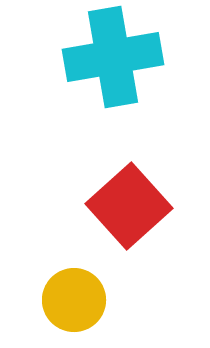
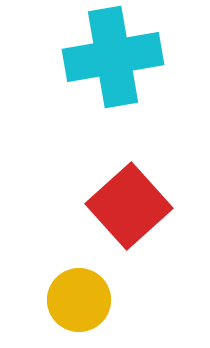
yellow circle: moved 5 px right
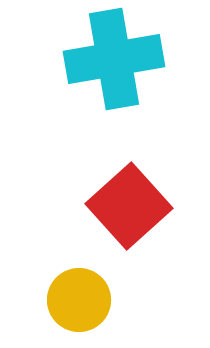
cyan cross: moved 1 px right, 2 px down
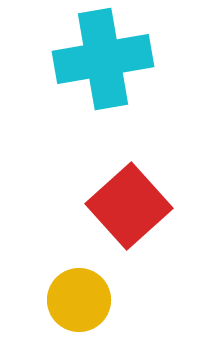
cyan cross: moved 11 px left
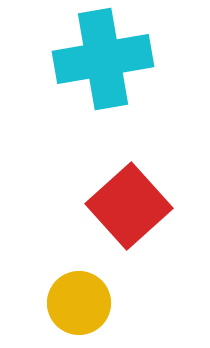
yellow circle: moved 3 px down
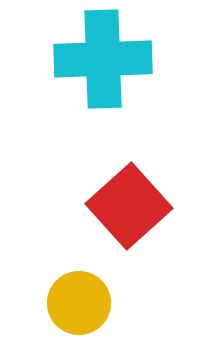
cyan cross: rotated 8 degrees clockwise
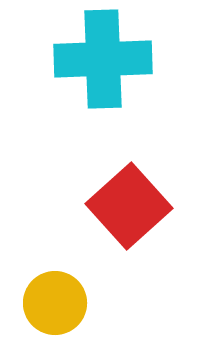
yellow circle: moved 24 px left
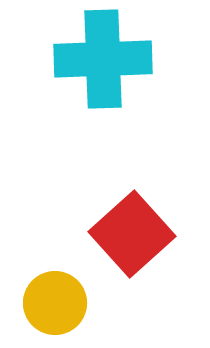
red square: moved 3 px right, 28 px down
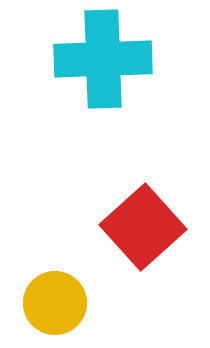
red square: moved 11 px right, 7 px up
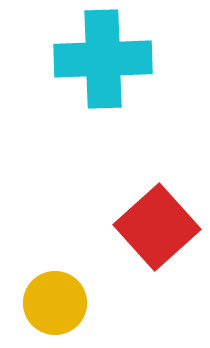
red square: moved 14 px right
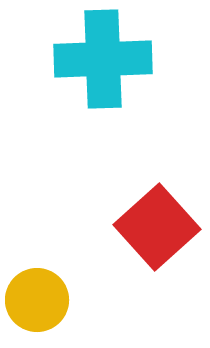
yellow circle: moved 18 px left, 3 px up
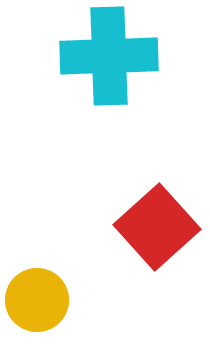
cyan cross: moved 6 px right, 3 px up
